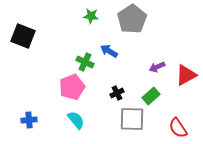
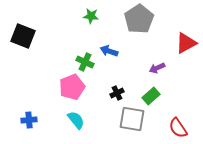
gray pentagon: moved 7 px right
blue arrow: rotated 12 degrees counterclockwise
purple arrow: moved 1 px down
red triangle: moved 32 px up
gray square: rotated 8 degrees clockwise
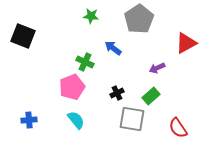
blue arrow: moved 4 px right, 3 px up; rotated 18 degrees clockwise
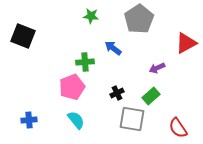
green cross: rotated 30 degrees counterclockwise
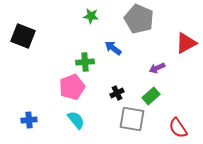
gray pentagon: rotated 16 degrees counterclockwise
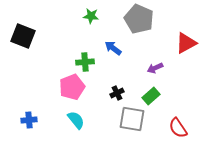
purple arrow: moved 2 px left
